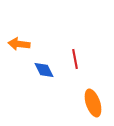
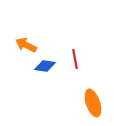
orange arrow: moved 7 px right, 1 px down; rotated 20 degrees clockwise
blue diamond: moved 1 px right, 4 px up; rotated 55 degrees counterclockwise
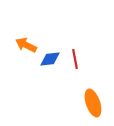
blue diamond: moved 5 px right, 7 px up; rotated 15 degrees counterclockwise
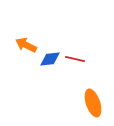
red line: rotated 66 degrees counterclockwise
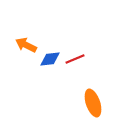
red line: rotated 36 degrees counterclockwise
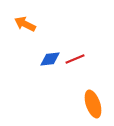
orange arrow: moved 1 px left, 21 px up
orange ellipse: moved 1 px down
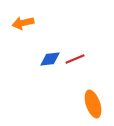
orange arrow: moved 2 px left, 1 px up; rotated 40 degrees counterclockwise
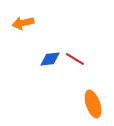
red line: rotated 54 degrees clockwise
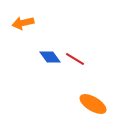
blue diamond: moved 2 px up; rotated 60 degrees clockwise
orange ellipse: rotated 40 degrees counterclockwise
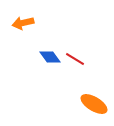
orange ellipse: moved 1 px right
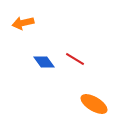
blue diamond: moved 6 px left, 5 px down
